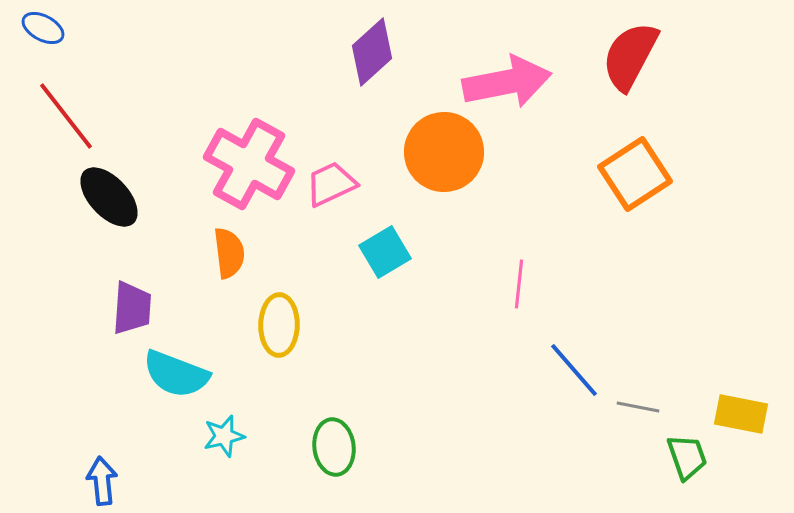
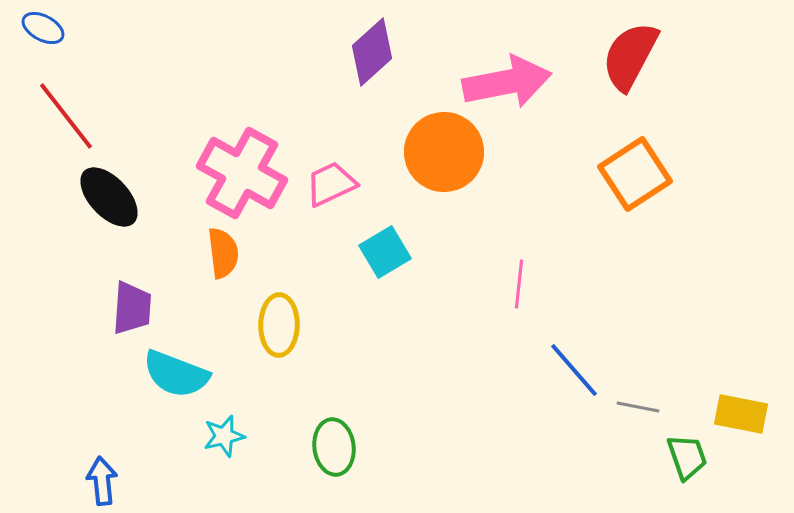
pink cross: moved 7 px left, 9 px down
orange semicircle: moved 6 px left
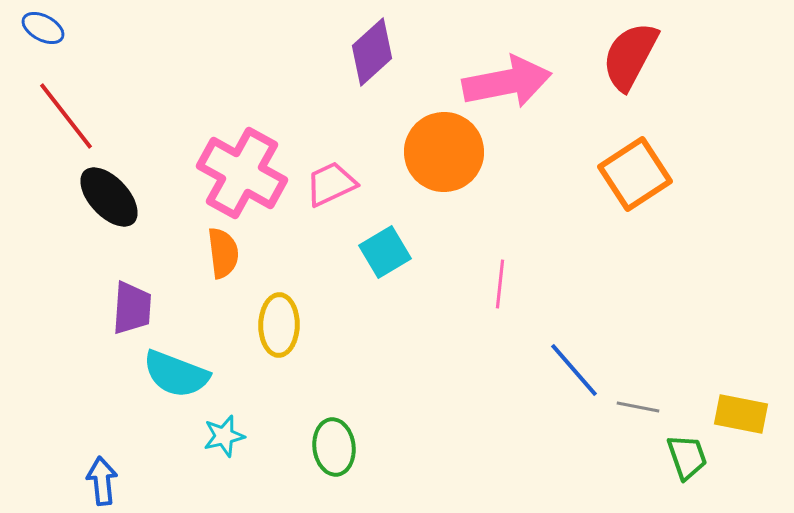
pink line: moved 19 px left
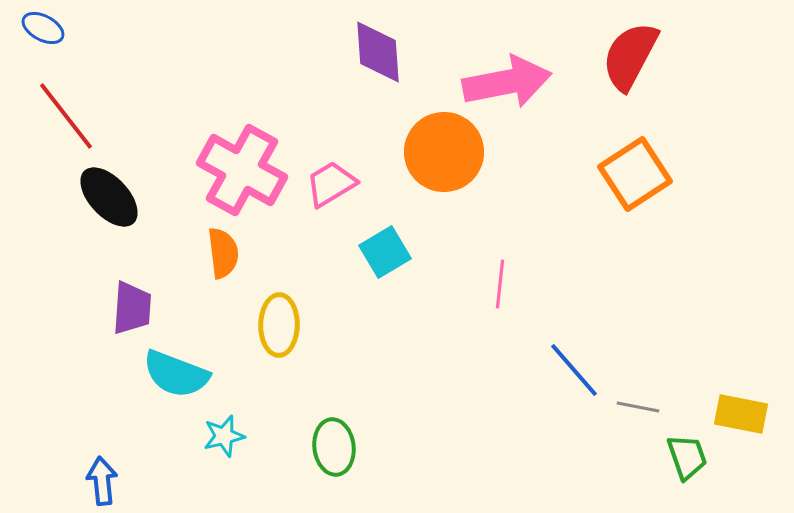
purple diamond: moved 6 px right; rotated 52 degrees counterclockwise
pink cross: moved 3 px up
pink trapezoid: rotated 6 degrees counterclockwise
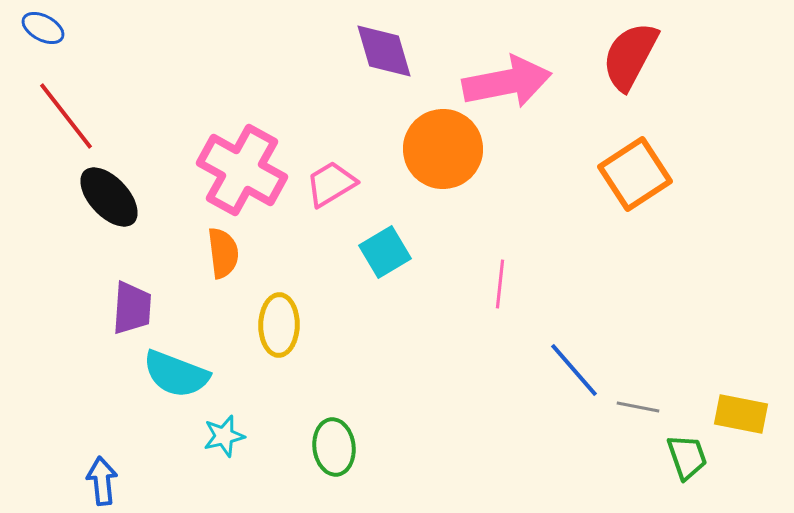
purple diamond: moved 6 px right, 1 px up; rotated 12 degrees counterclockwise
orange circle: moved 1 px left, 3 px up
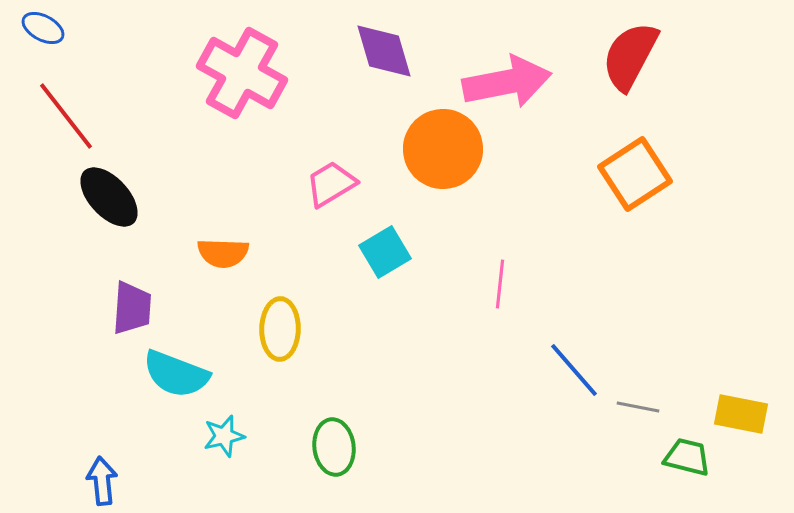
pink cross: moved 97 px up
orange semicircle: rotated 99 degrees clockwise
yellow ellipse: moved 1 px right, 4 px down
green trapezoid: rotated 57 degrees counterclockwise
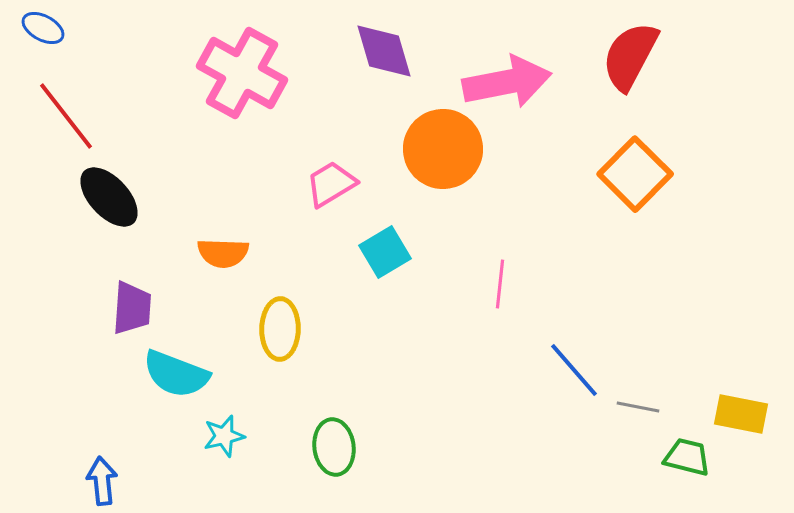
orange square: rotated 12 degrees counterclockwise
